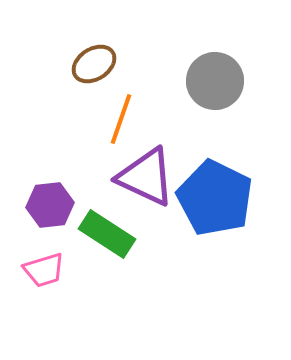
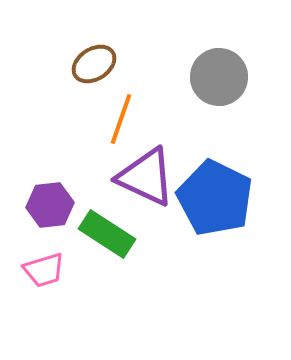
gray circle: moved 4 px right, 4 px up
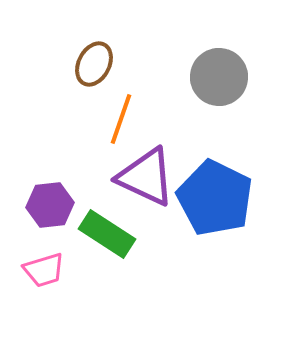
brown ellipse: rotated 30 degrees counterclockwise
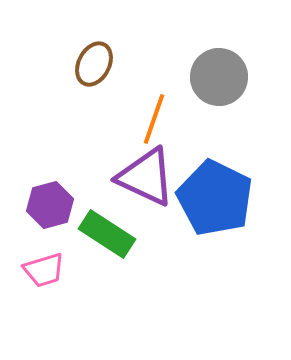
orange line: moved 33 px right
purple hexagon: rotated 9 degrees counterclockwise
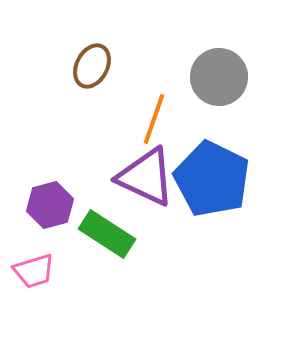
brown ellipse: moved 2 px left, 2 px down
blue pentagon: moved 3 px left, 19 px up
pink trapezoid: moved 10 px left, 1 px down
